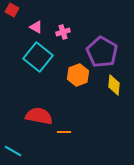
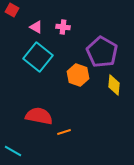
pink cross: moved 5 px up; rotated 24 degrees clockwise
orange hexagon: rotated 20 degrees counterclockwise
orange line: rotated 16 degrees counterclockwise
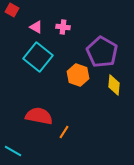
orange line: rotated 40 degrees counterclockwise
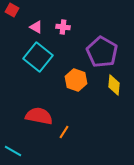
orange hexagon: moved 2 px left, 5 px down
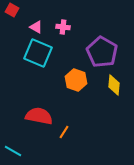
cyan square: moved 4 px up; rotated 16 degrees counterclockwise
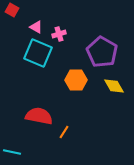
pink cross: moved 4 px left, 7 px down; rotated 24 degrees counterclockwise
orange hexagon: rotated 20 degrees counterclockwise
yellow diamond: moved 1 px down; rotated 35 degrees counterclockwise
cyan line: moved 1 px left, 1 px down; rotated 18 degrees counterclockwise
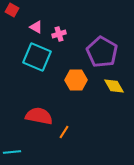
cyan square: moved 1 px left, 4 px down
cyan line: rotated 18 degrees counterclockwise
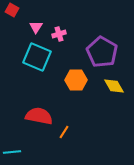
pink triangle: rotated 32 degrees clockwise
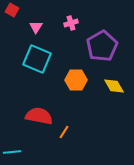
pink cross: moved 12 px right, 11 px up
purple pentagon: moved 6 px up; rotated 12 degrees clockwise
cyan square: moved 2 px down
